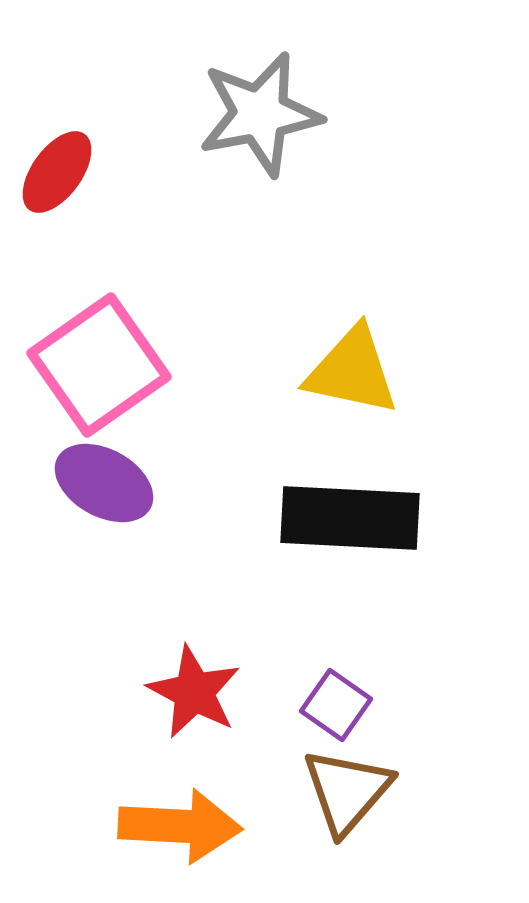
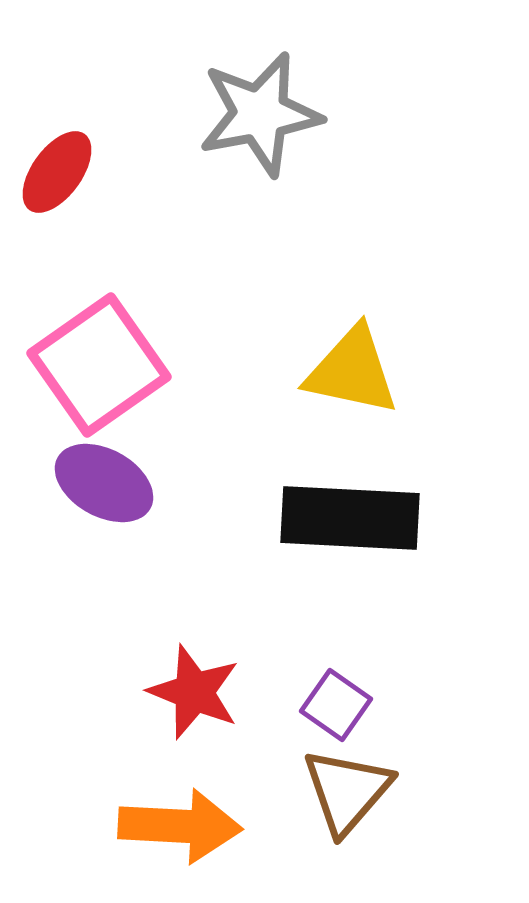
red star: rotated 6 degrees counterclockwise
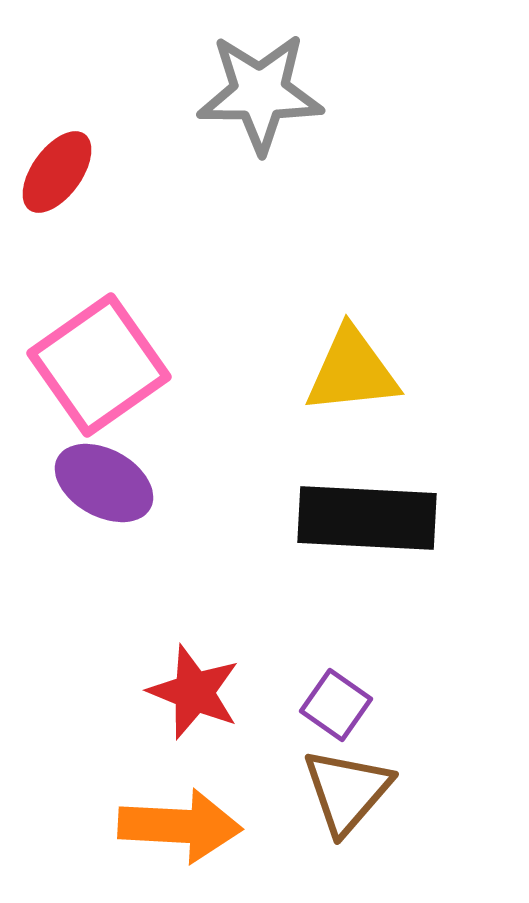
gray star: moved 21 px up; rotated 11 degrees clockwise
yellow triangle: rotated 18 degrees counterclockwise
black rectangle: moved 17 px right
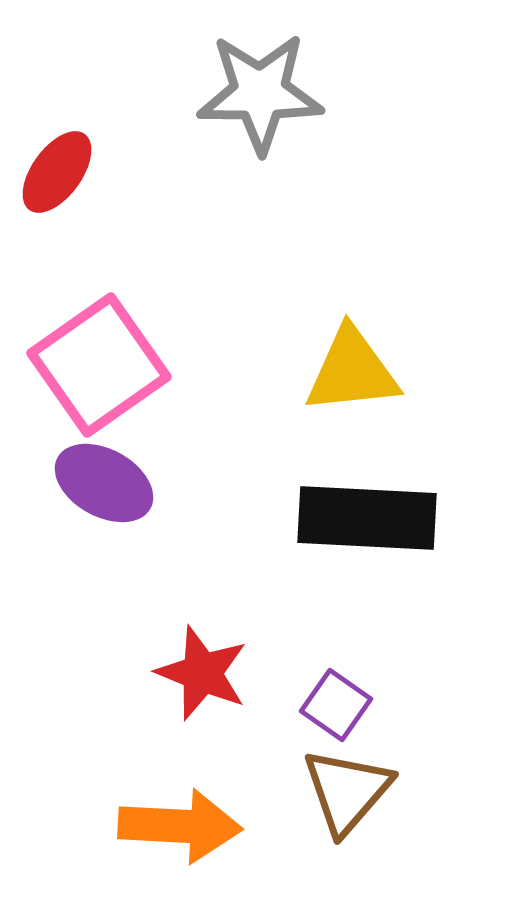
red star: moved 8 px right, 19 px up
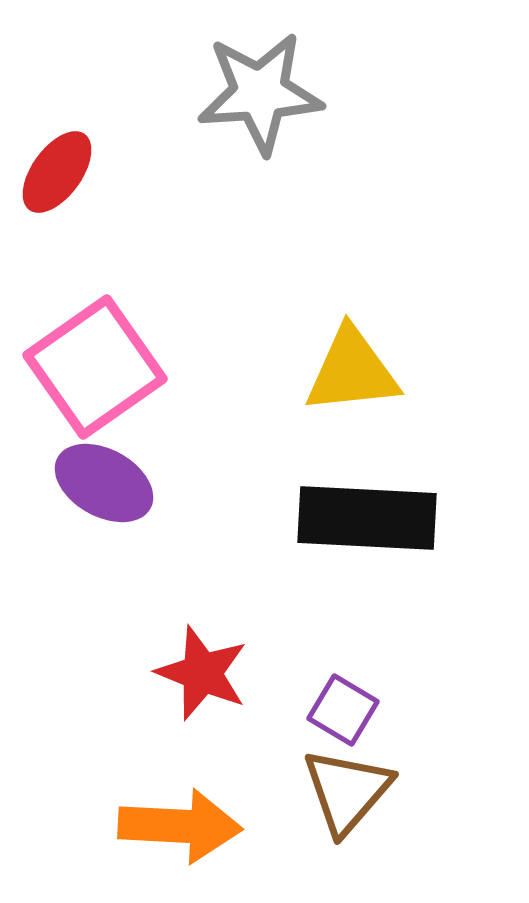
gray star: rotated 4 degrees counterclockwise
pink square: moved 4 px left, 2 px down
purple square: moved 7 px right, 5 px down; rotated 4 degrees counterclockwise
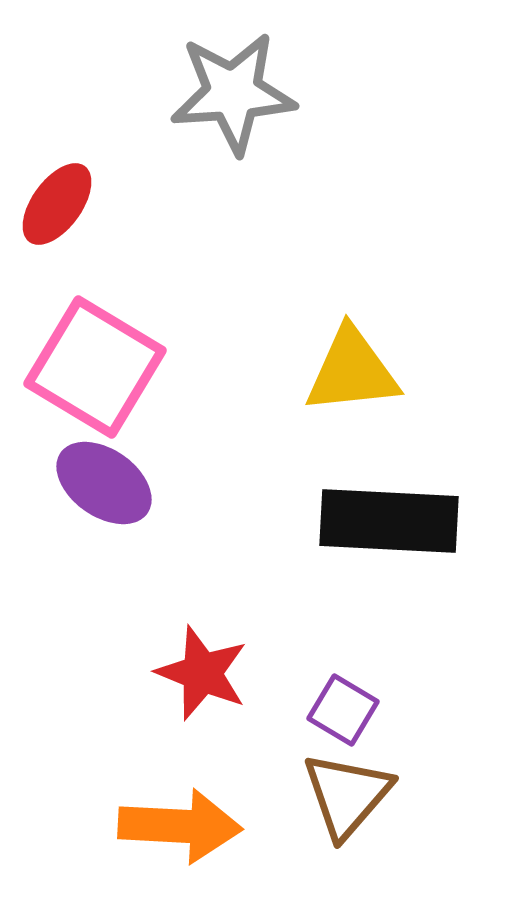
gray star: moved 27 px left
red ellipse: moved 32 px down
pink square: rotated 24 degrees counterclockwise
purple ellipse: rotated 6 degrees clockwise
black rectangle: moved 22 px right, 3 px down
brown triangle: moved 4 px down
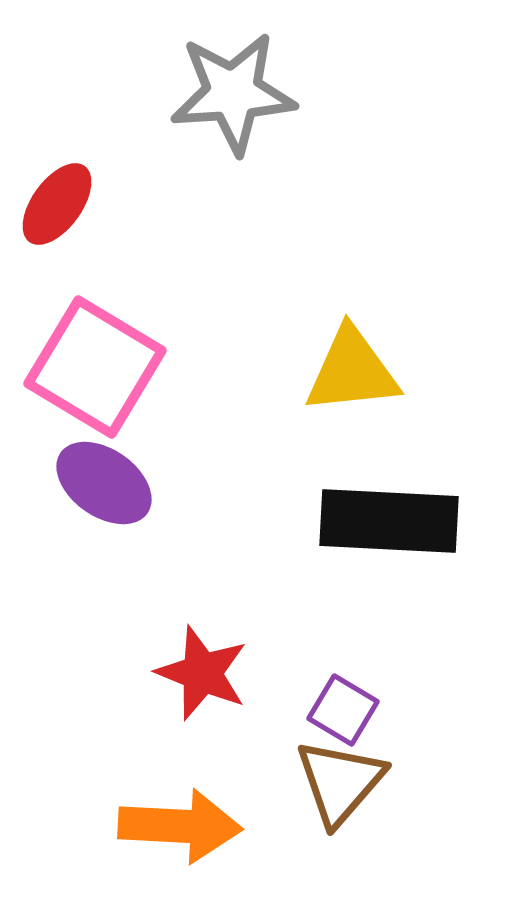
brown triangle: moved 7 px left, 13 px up
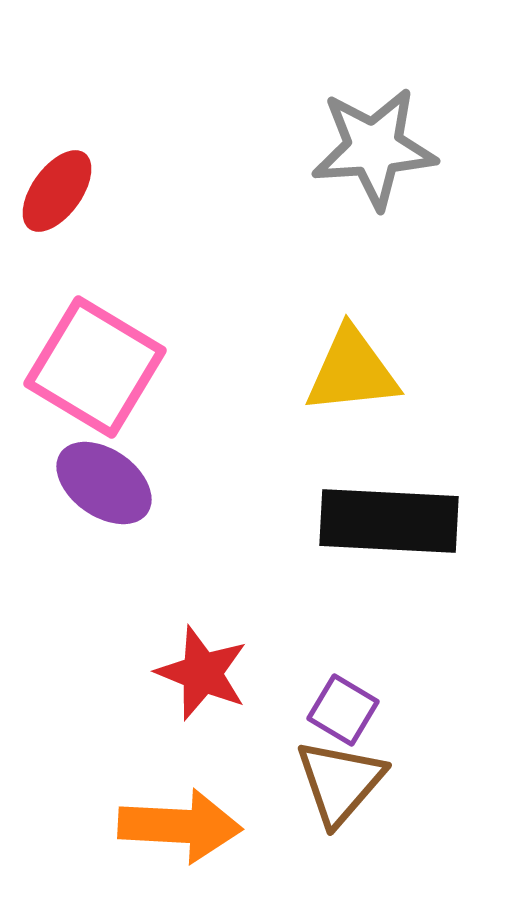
gray star: moved 141 px right, 55 px down
red ellipse: moved 13 px up
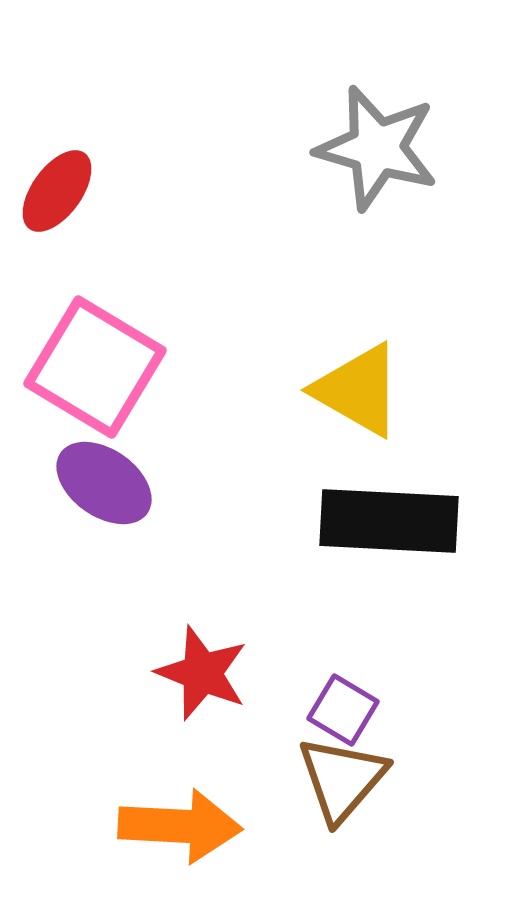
gray star: moved 3 px right; rotated 20 degrees clockwise
yellow triangle: moved 6 px right, 19 px down; rotated 36 degrees clockwise
brown triangle: moved 2 px right, 3 px up
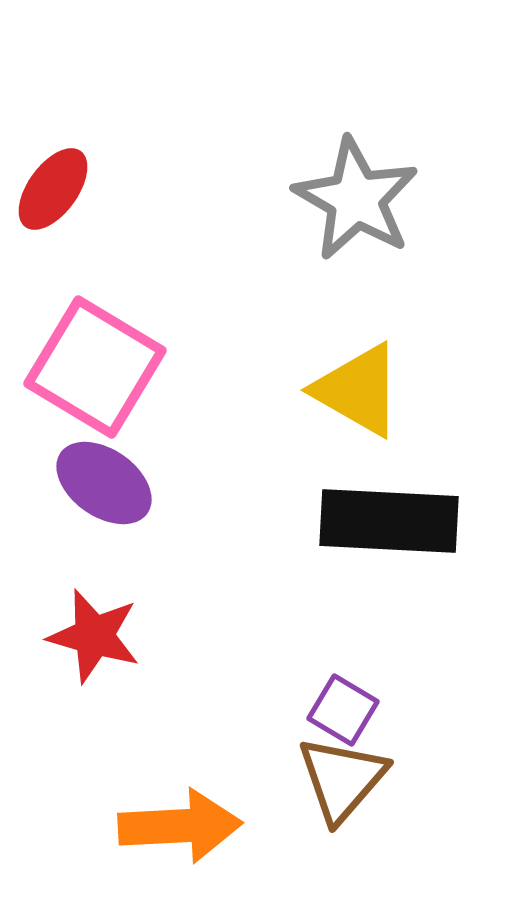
gray star: moved 21 px left, 51 px down; rotated 14 degrees clockwise
red ellipse: moved 4 px left, 2 px up
red star: moved 108 px left, 37 px up; rotated 6 degrees counterclockwise
orange arrow: rotated 6 degrees counterclockwise
